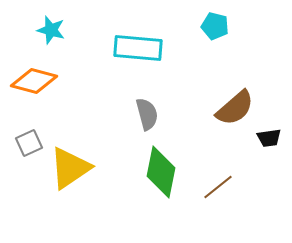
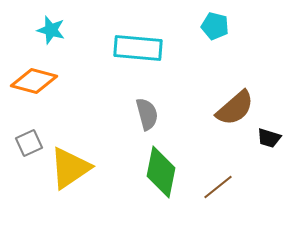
black trapezoid: rotated 25 degrees clockwise
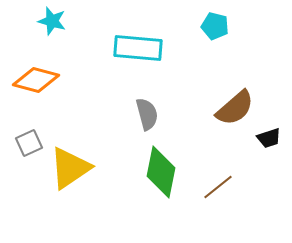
cyan star: moved 1 px right, 9 px up
orange diamond: moved 2 px right, 1 px up
black trapezoid: rotated 35 degrees counterclockwise
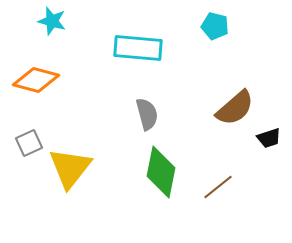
yellow triangle: rotated 18 degrees counterclockwise
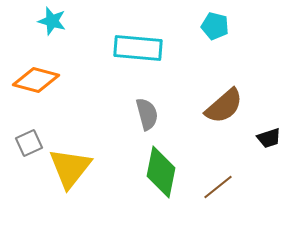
brown semicircle: moved 11 px left, 2 px up
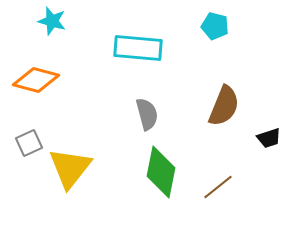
brown semicircle: rotated 27 degrees counterclockwise
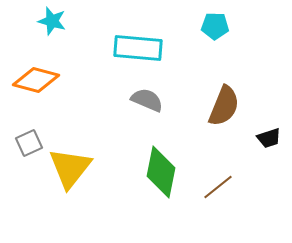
cyan pentagon: rotated 12 degrees counterclockwise
gray semicircle: moved 14 px up; rotated 52 degrees counterclockwise
